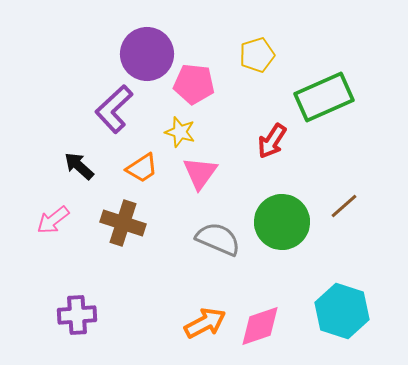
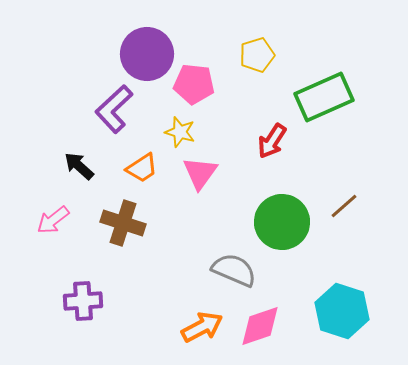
gray semicircle: moved 16 px right, 31 px down
purple cross: moved 6 px right, 14 px up
orange arrow: moved 3 px left, 4 px down
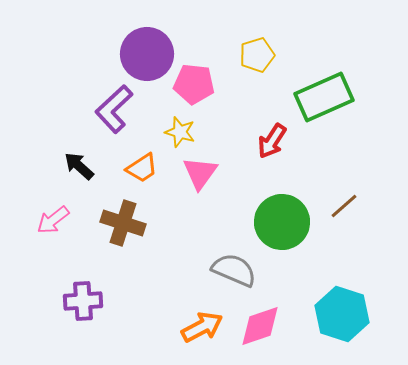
cyan hexagon: moved 3 px down
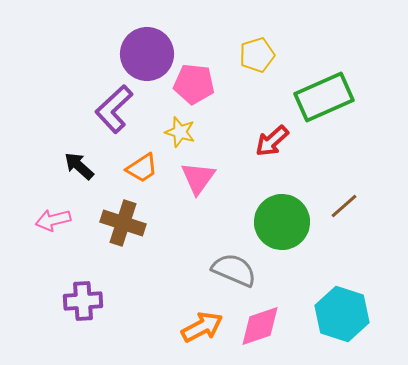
red arrow: rotated 15 degrees clockwise
pink triangle: moved 2 px left, 5 px down
pink arrow: rotated 24 degrees clockwise
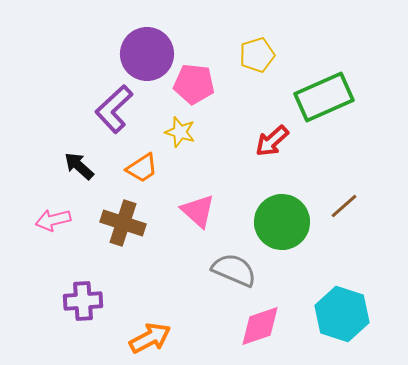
pink triangle: moved 33 px down; rotated 24 degrees counterclockwise
orange arrow: moved 52 px left, 11 px down
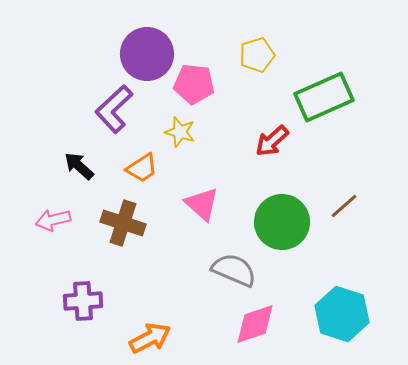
pink triangle: moved 4 px right, 7 px up
pink diamond: moved 5 px left, 2 px up
